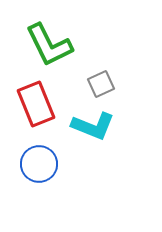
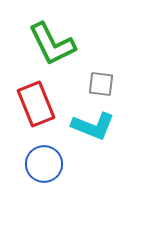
green L-shape: moved 3 px right, 1 px up
gray square: rotated 32 degrees clockwise
blue circle: moved 5 px right
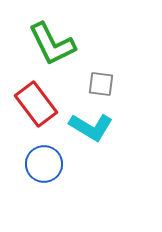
red rectangle: rotated 15 degrees counterclockwise
cyan L-shape: moved 2 px left, 1 px down; rotated 9 degrees clockwise
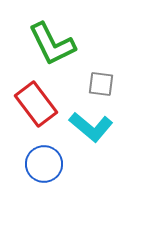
cyan L-shape: rotated 9 degrees clockwise
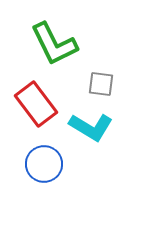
green L-shape: moved 2 px right
cyan L-shape: rotated 9 degrees counterclockwise
